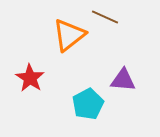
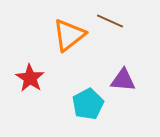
brown line: moved 5 px right, 4 px down
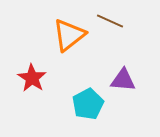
red star: moved 2 px right
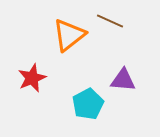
red star: rotated 16 degrees clockwise
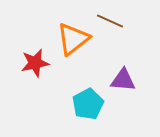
orange triangle: moved 4 px right, 4 px down
red star: moved 3 px right, 15 px up; rotated 12 degrees clockwise
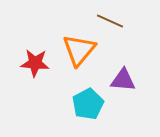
orange triangle: moved 6 px right, 11 px down; rotated 12 degrees counterclockwise
red star: rotated 16 degrees clockwise
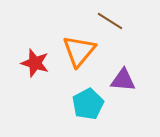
brown line: rotated 8 degrees clockwise
orange triangle: moved 1 px down
red star: rotated 12 degrees clockwise
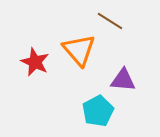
orange triangle: moved 1 px up; rotated 21 degrees counterclockwise
red star: moved 1 px up; rotated 8 degrees clockwise
cyan pentagon: moved 10 px right, 7 px down
